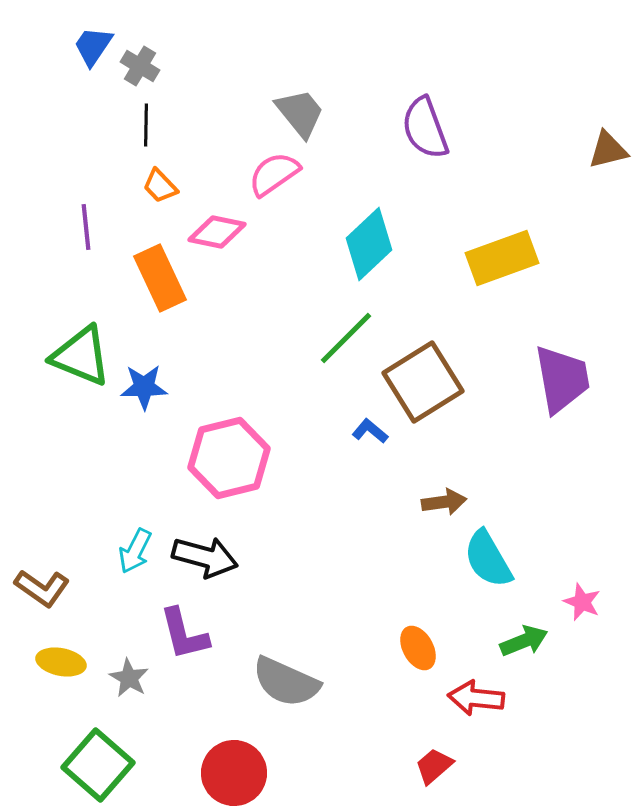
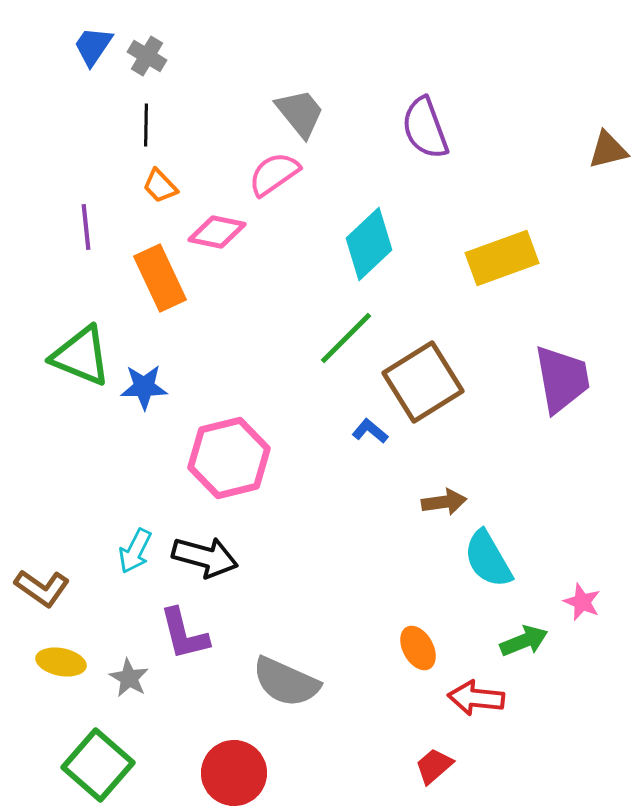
gray cross: moved 7 px right, 10 px up
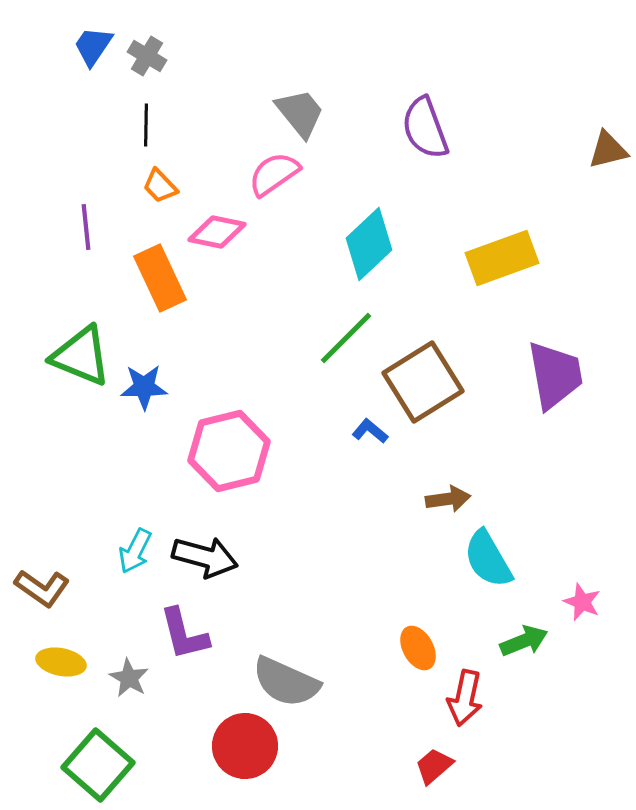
purple trapezoid: moved 7 px left, 4 px up
pink hexagon: moved 7 px up
brown arrow: moved 4 px right, 3 px up
red arrow: moved 11 px left; rotated 84 degrees counterclockwise
red circle: moved 11 px right, 27 px up
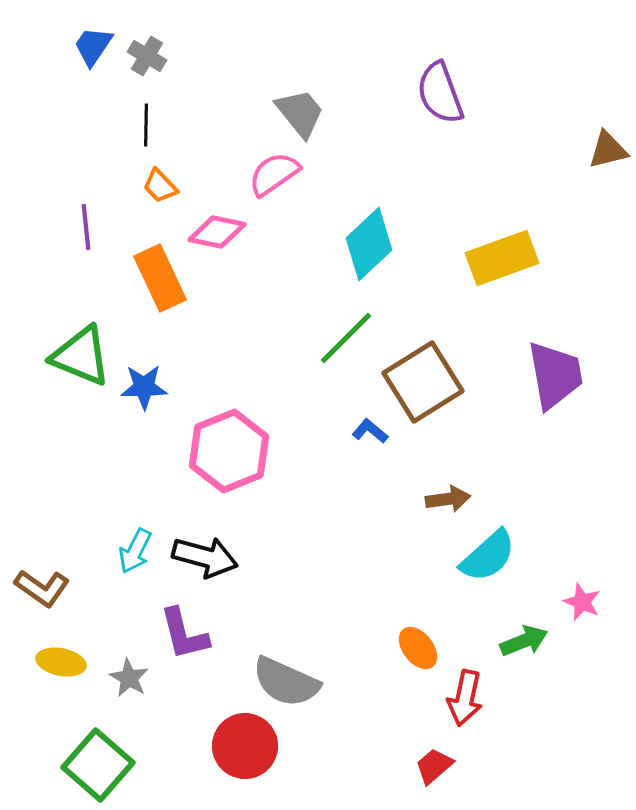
purple semicircle: moved 15 px right, 35 px up
pink hexagon: rotated 8 degrees counterclockwise
cyan semicircle: moved 3 px up; rotated 102 degrees counterclockwise
orange ellipse: rotated 9 degrees counterclockwise
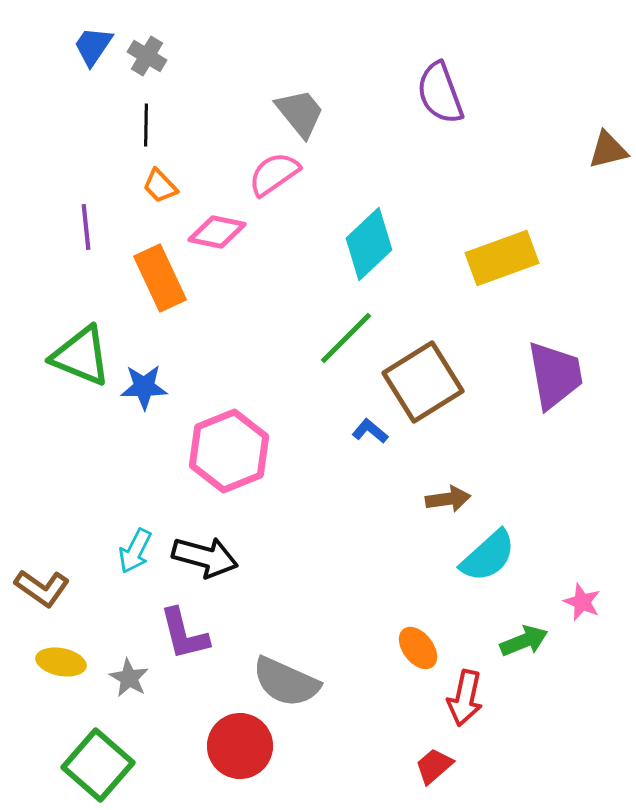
red circle: moved 5 px left
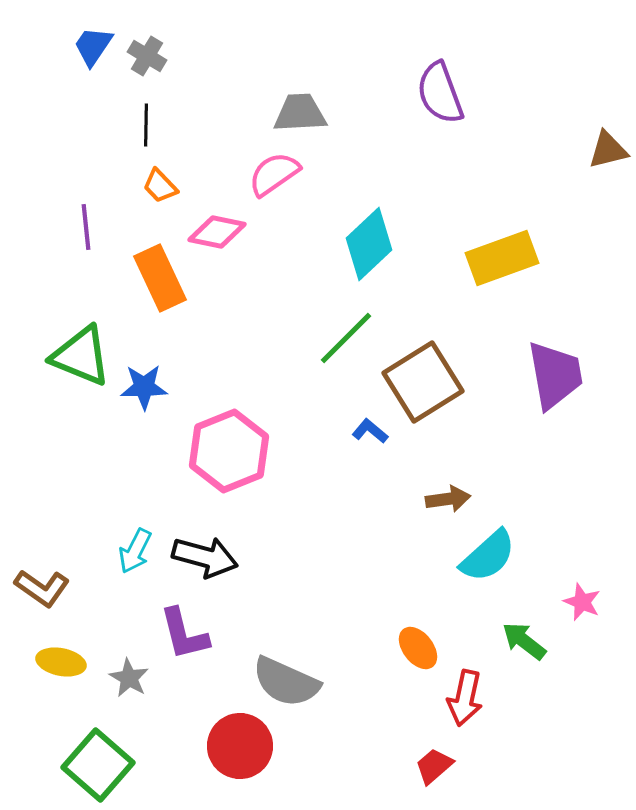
gray trapezoid: rotated 54 degrees counterclockwise
green arrow: rotated 120 degrees counterclockwise
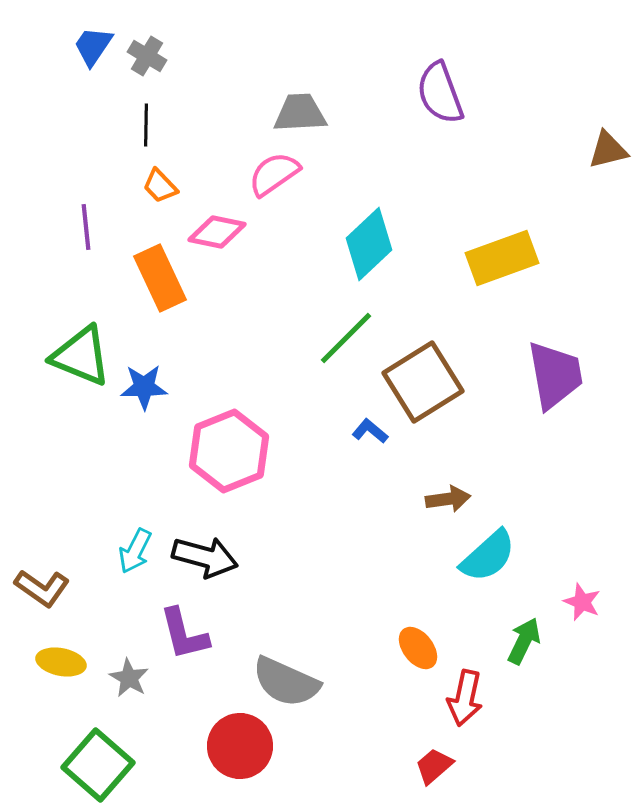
green arrow: rotated 78 degrees clockwise
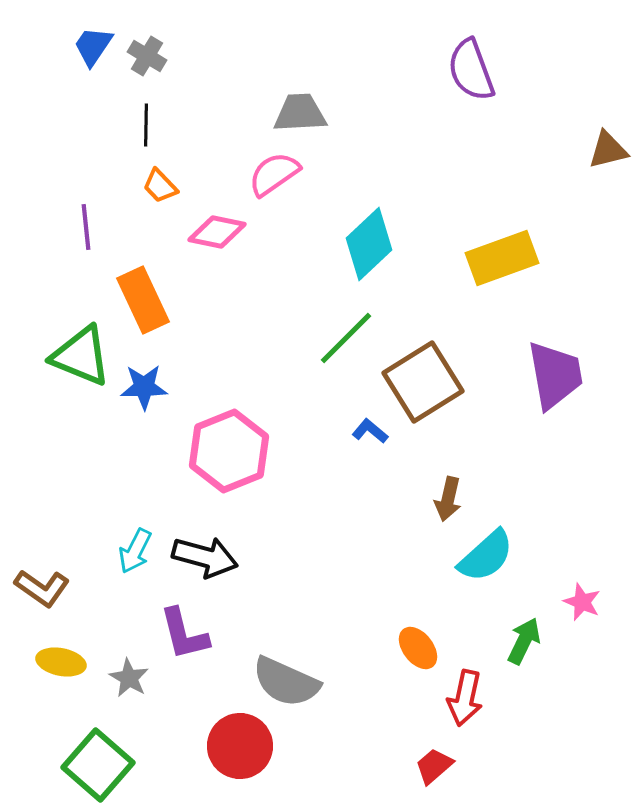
purple semicircle: moved 31 px right, 23 px up
orange rectangle: moved 17 px left, 22 px down
brown arrow: rotated 111 degrees clockwise
cyan semicircle: moved 2 px left
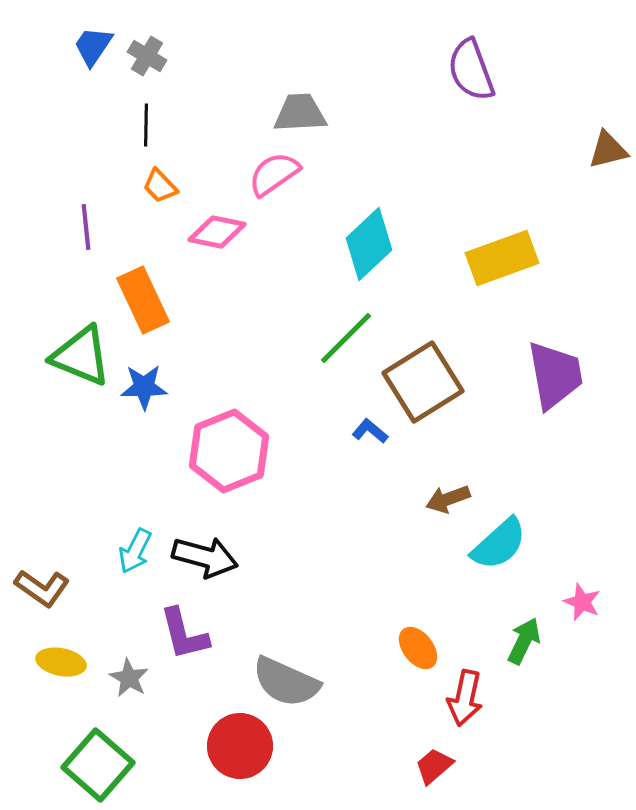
brown arrow: rotated 57 degrees clockwise
cyan semicircle: moved 13 px right, 12 px up
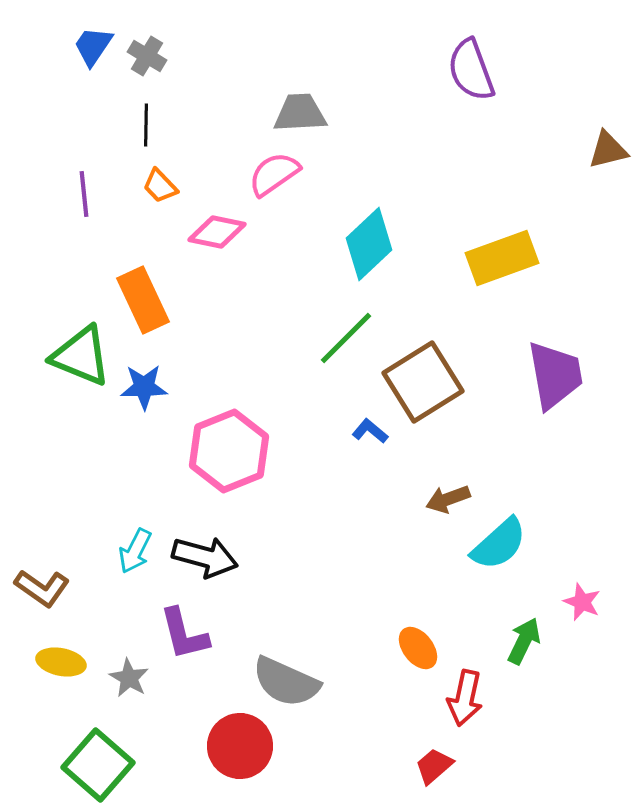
purple line: moved 2 px left, 33 px up
